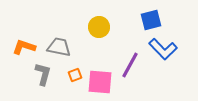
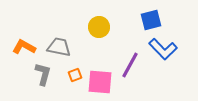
orange L-shape: rotated 10 degrees clockwise
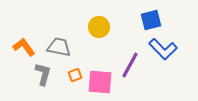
orange L-shape: rotated 25 degrees clockwise
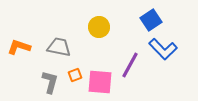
blue square: rotated 20 degrees counterclockwise
orange L-shape: moved 5 px left; rotated 35 degrees counterclockwise
gray L-shape: moved 7 px right, 8 px down
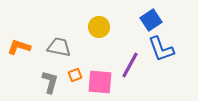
blue L-shape: moved 2 px left; rotated 24 degrees clockwise
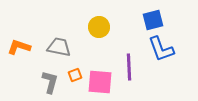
blue square: moved 2 px right; rotated 20 degrees clockwise
purple line: moved 1 px left, 2 px down; rotated 32 degrees counterclockwise
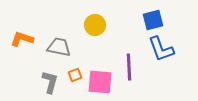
yellow circle: moved 4 px left, 2 px up
orange L-shape: moved 3 px right, 8 px up
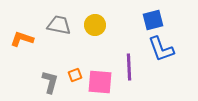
gray trapezoid: moved 22 px up
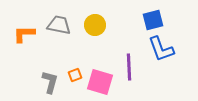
orange L-shape: moved 2 px right, 5 px up; rotated 20 degrees counterclockwise
pink square: rotated 12 degrees clockwise
